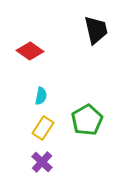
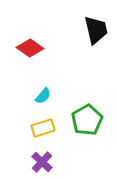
red diamond: moved 3 px up
cyan semicircle: moved 2 px right; rotated 30 degrees clockwise
yellow rectangle: rotated 40 degrees clockwise
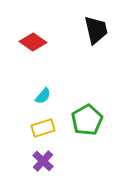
red diamond: moved 3 px right, 6 px up
purple cross: moved 1 px right, 1 px up
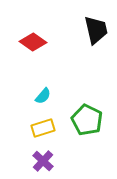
green pentagon: rotated 16 degrees counterclockwise
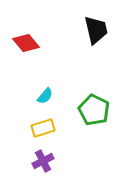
red diamond: moved 7 px left, 1 px down; rotated 16 degrees clockwise
cyan semicircle: moved 2 px right
green pentagon: moved 7 px right, 10 px up
purple cross: rotated 20 degrees clockwise
